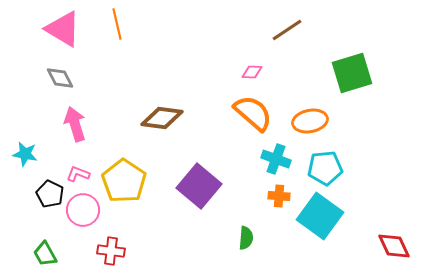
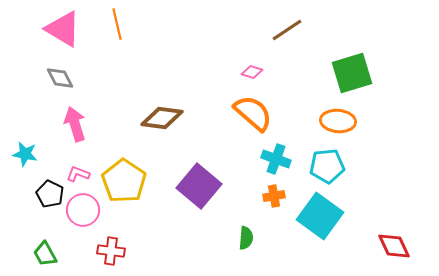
pink diamond: rotated 15 degrees clockwise
orange ellipse: moved 28 px right; rotated 16 degrees clockwise
cyan pentagon: moved 2 px right, 2 px up
orange cross: moved 5 px left; rotated 15 degrees counterclockwise
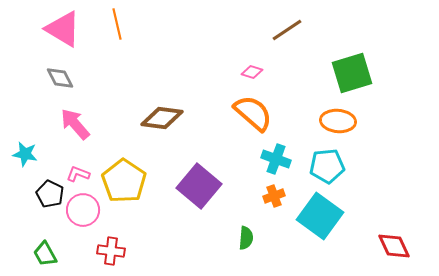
pink arrow: rotated 24 degrees counterclockwise
orange cross: rotated 10 degrees counterclockwise
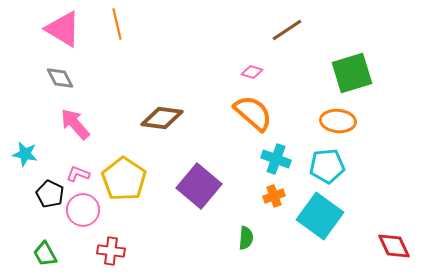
yellow pentagon: moved 2 px up
